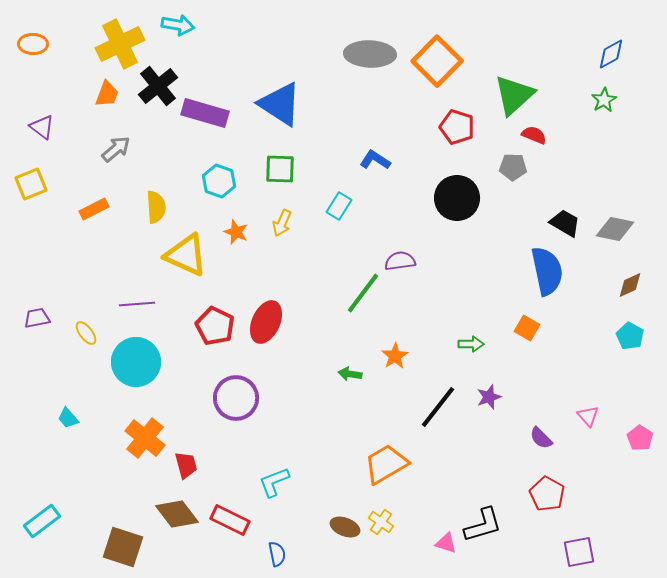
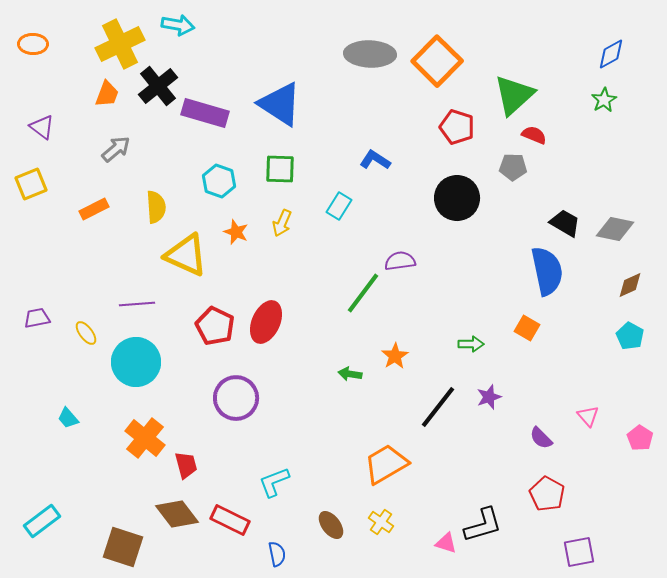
brown ellipse at (345, 527): moved 14 px left, 2 px up; rotated 32 degrees clockwise
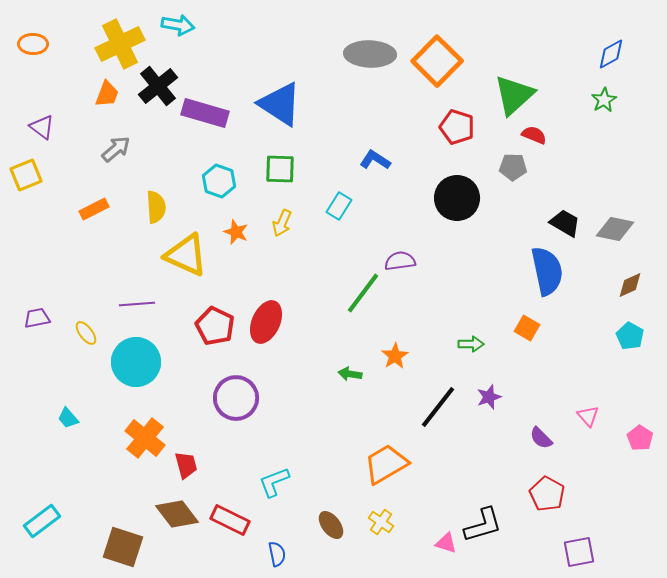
yellow square at (31, 184): moved 5 px left, 9 px up
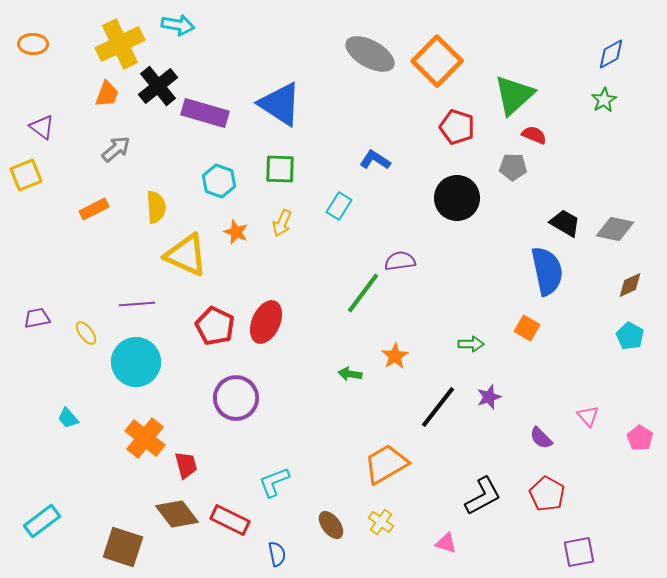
gray ellipse at (370, 54): rotated 27 degrees clockwise
black L-shape at (483, 525): moved 29 px up; rotated 12 degrees counterclockwise
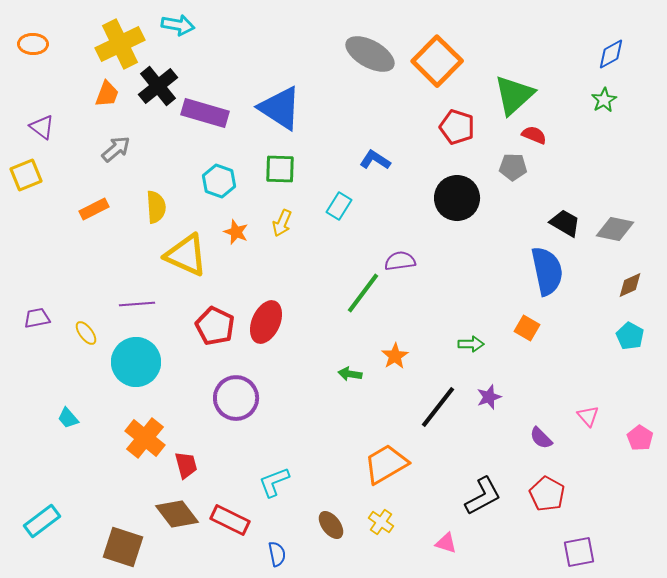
blue triangle at (280, 104): moved 4 px down
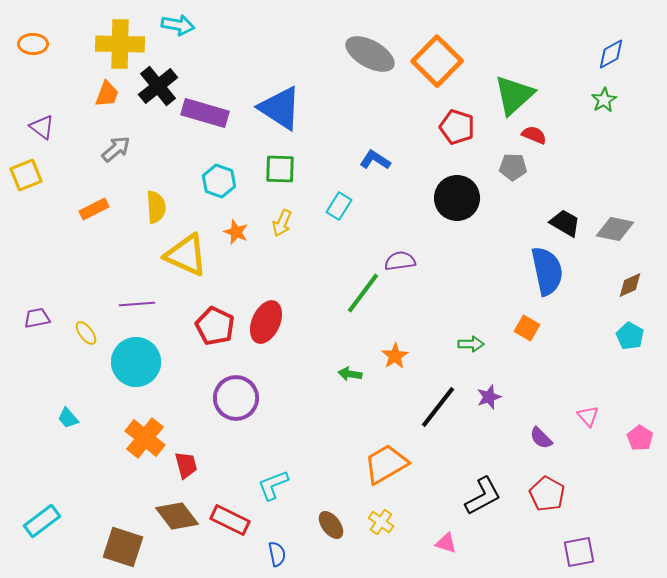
yellow cross at (120, 44): rotated 27 degrees clockwise
cyan L-shape at (274, 482): moved 1 px left, 3 px down
brown diamond at (177, 514): moved 2 px down
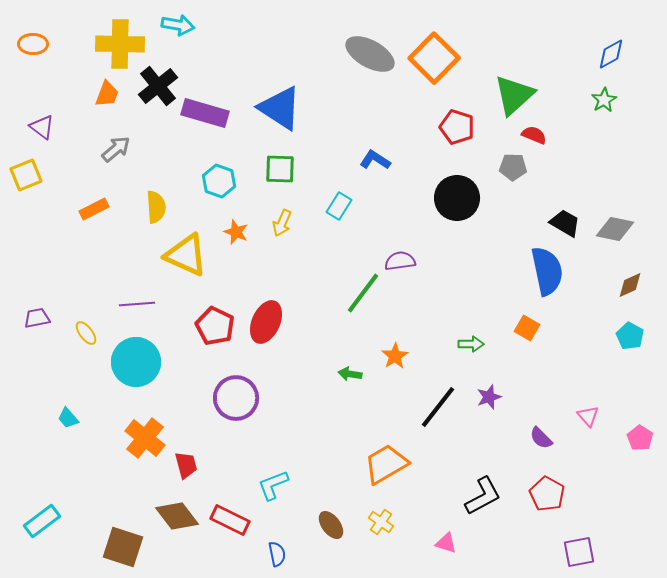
orange square at (437, 61): moved 3 px left, 3 px up
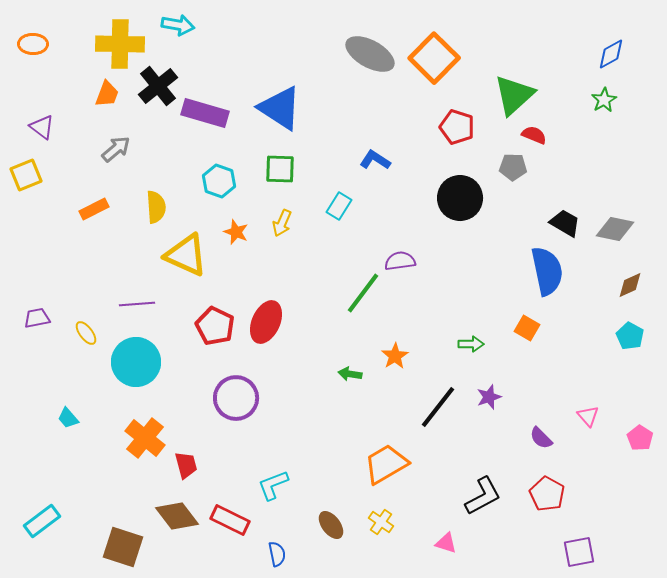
black circle at (457, 198): moved 3 px right
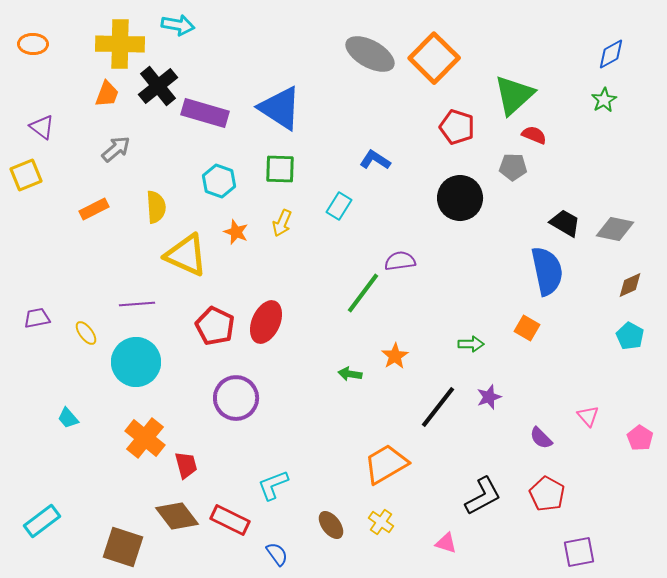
blue semicircle at (277, 554): rotated 25 degrees counterclockwise
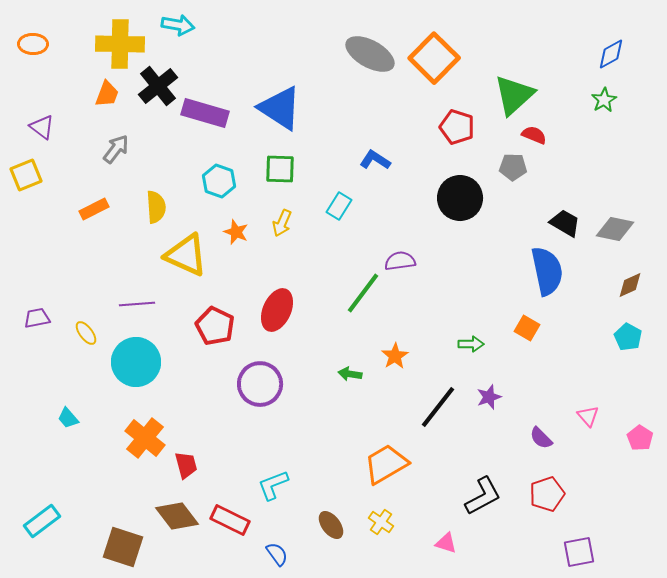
gray arrow at (116, 149): rotated 12 degrees counterclockwise
red ellipse at (266, 322): moved 11 px right, 12 px up
cyan pentagon at (630, 336): moved 2 px left, 1 px down
purple circle at (236, 398): moved 24 px right, 14 px up
red pentagon at (547, 494): rotated 24 degrees clockwise
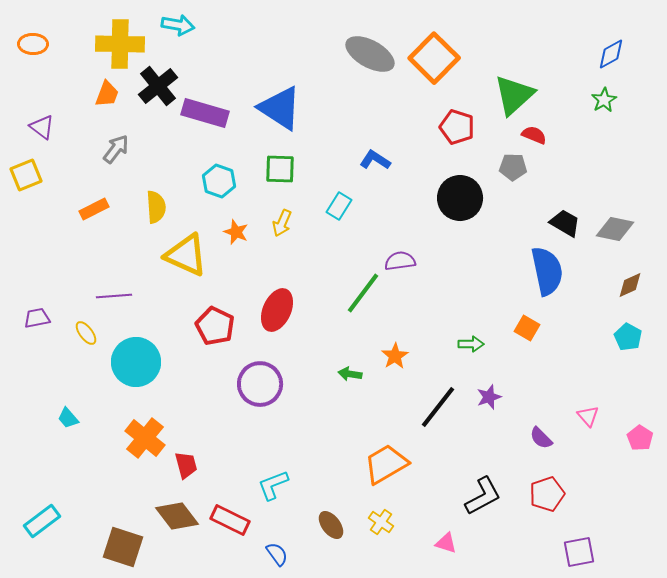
purple line at (137, 304): moved 23 px left, 8 px up
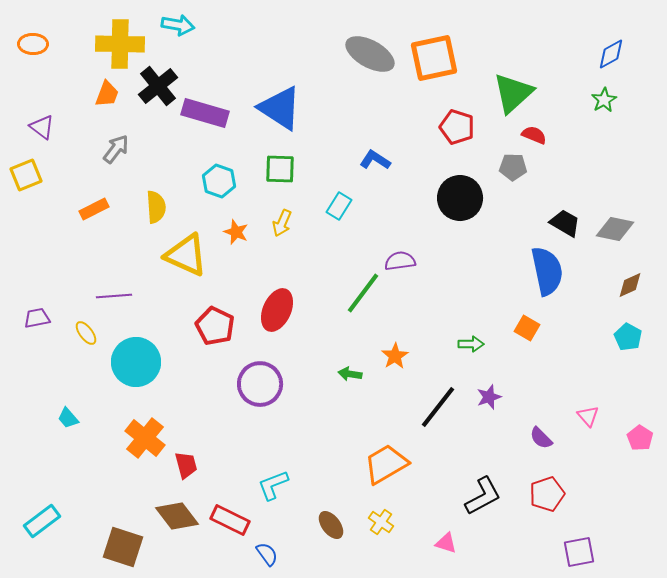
orange square at (434, 58): rotated 33 degrees clockwise
green triangle at (514, 95): moved 1 px left, 2 px up
blue semicircle at (277, 554): moved 10 px left
